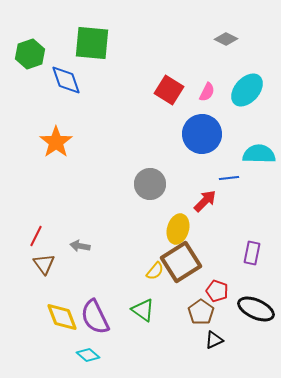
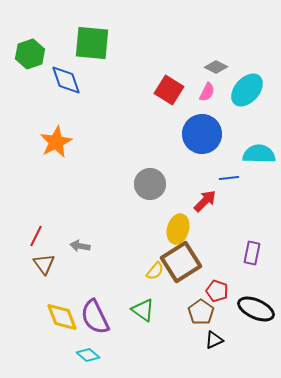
gray diamond: moved 10 px left, 28 px down
orange star: rotated 8 degrees clockwise
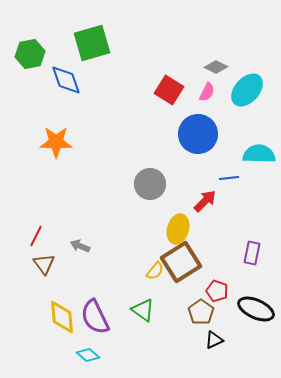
green square: rotated 21 degrees counterclockwise
green hexagon: rotated 8 degrees clockwise
blue circle: moved 4 px left
orange star: rotated 28 degrees clockwise
gray arrow: rotated 12 degrees clockwise
yellow diamond: rotated 16 degrees clockwise
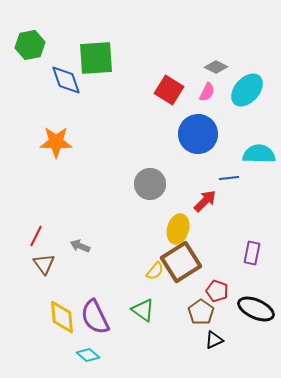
green square: moved 4 px right, 15 px down; rotated 12 degrees clockwise
green hexagon: moved 9 px up
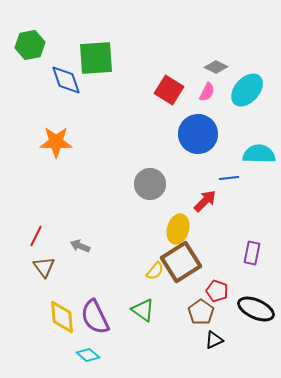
brown triangle: moved 3 px down
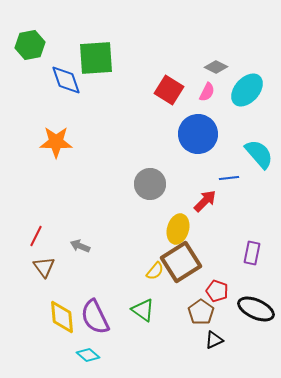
cyan semicircle: rotated 48 degrees clockwise
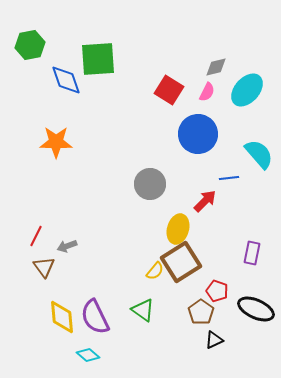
green square: moved 2 px right, 1 px down
gray diamond: rotated 40 degrees counterclockwise
gray arrow: moved 13 px left; rotated 42 degrees counterclockwise
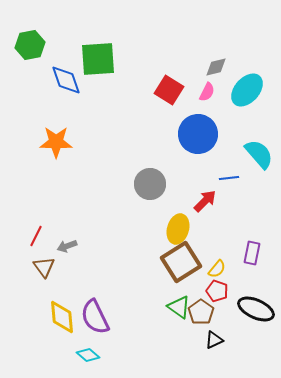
yellow semicircle: moved 62 px right, 2 px up
green triangle: moved 36 px right, 3 px up
